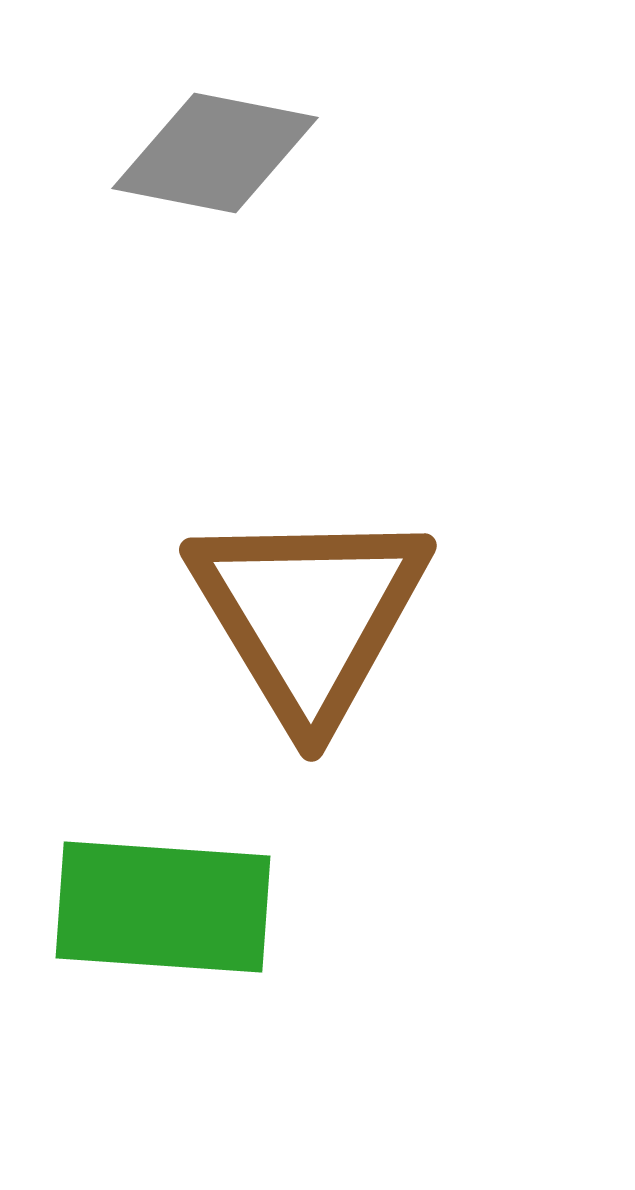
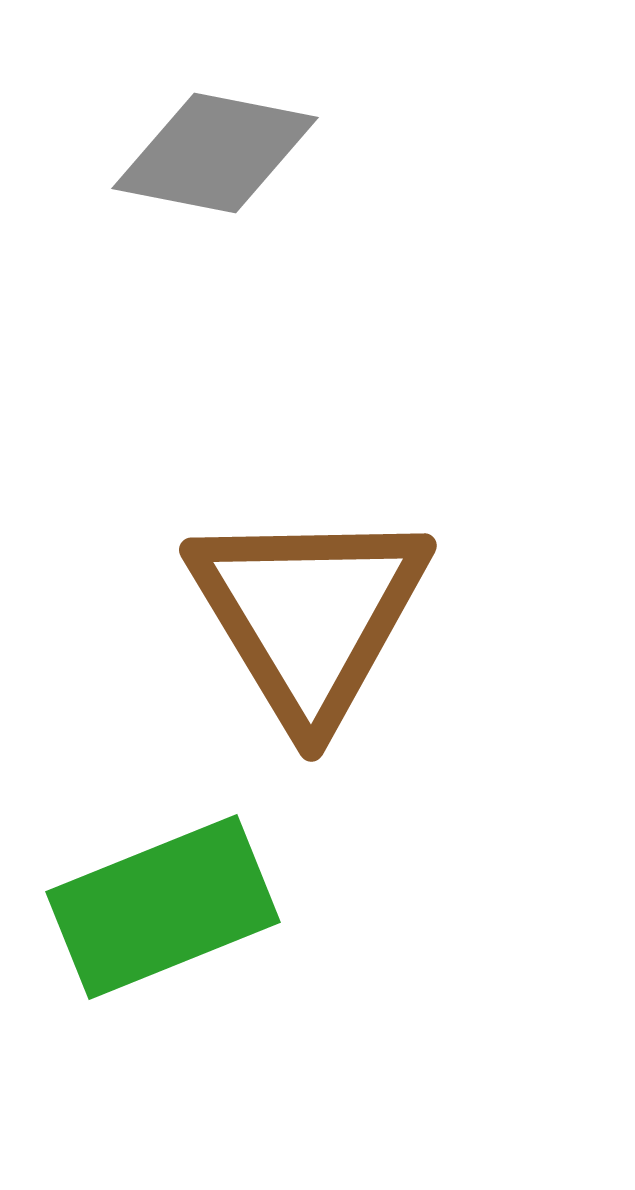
green rectangle: rotated 26 degrees counterclockwise
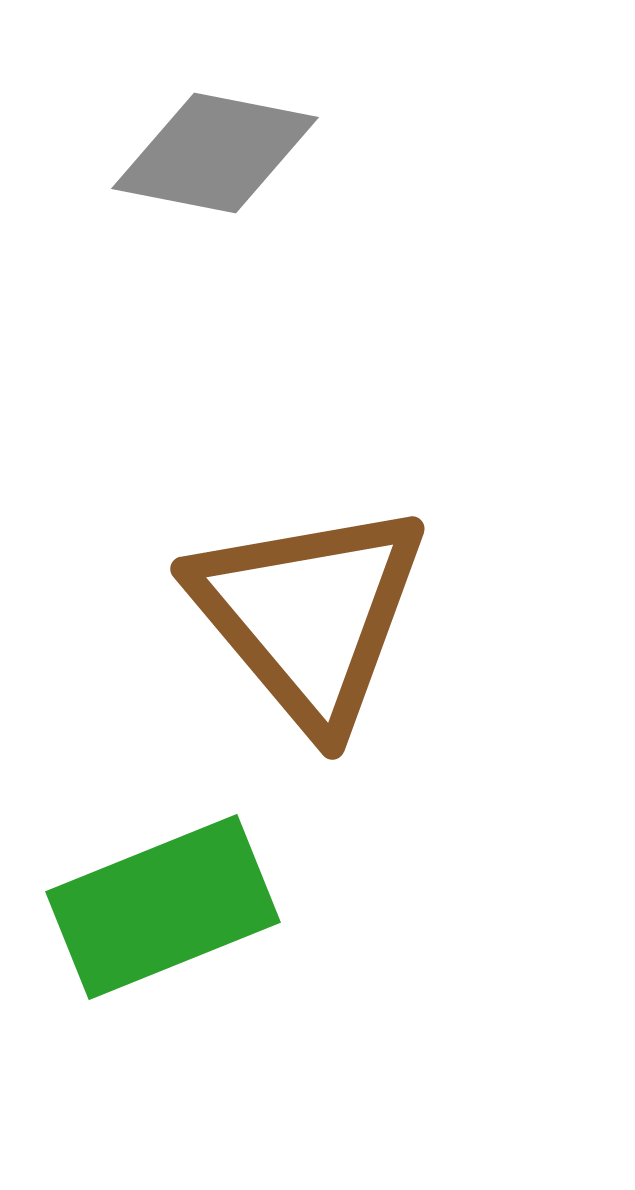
brown triangle: rotated 9 degrees counterclockwise
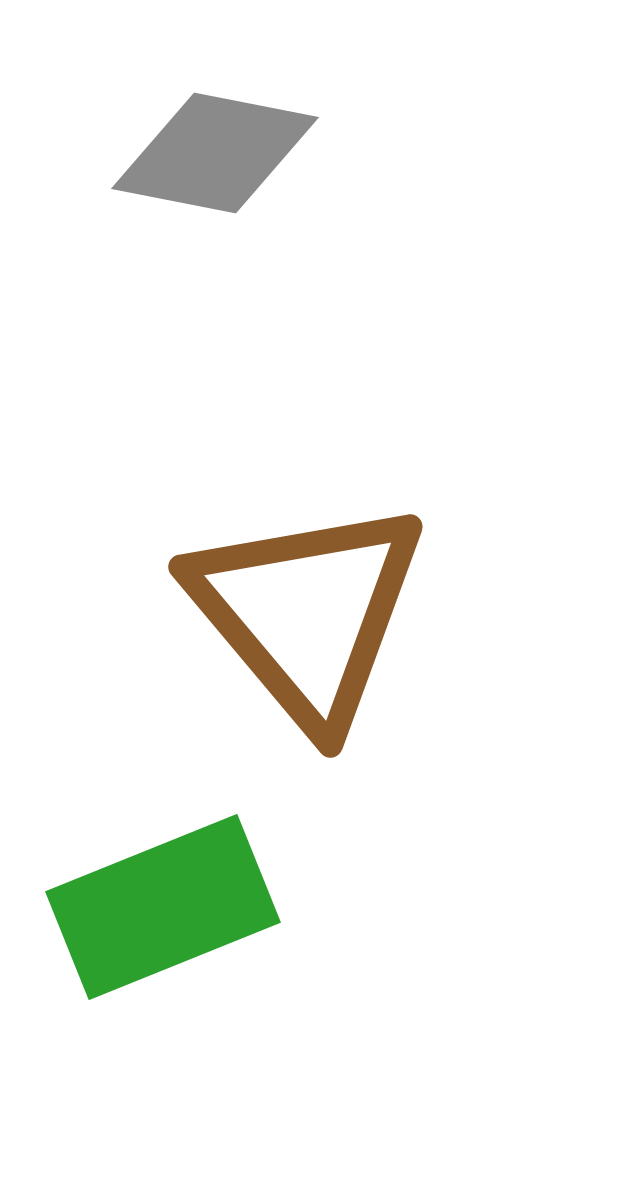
brown triangle: moved 2 px left, 2 px up
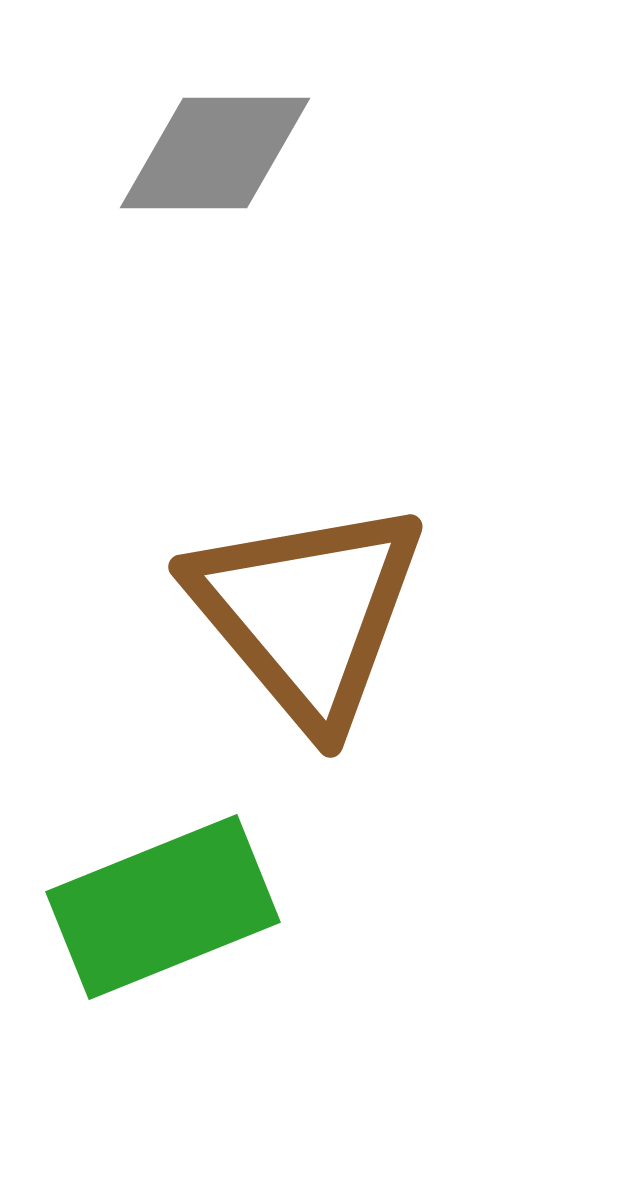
gray diamond: rotated 11 degrees counterclockwise
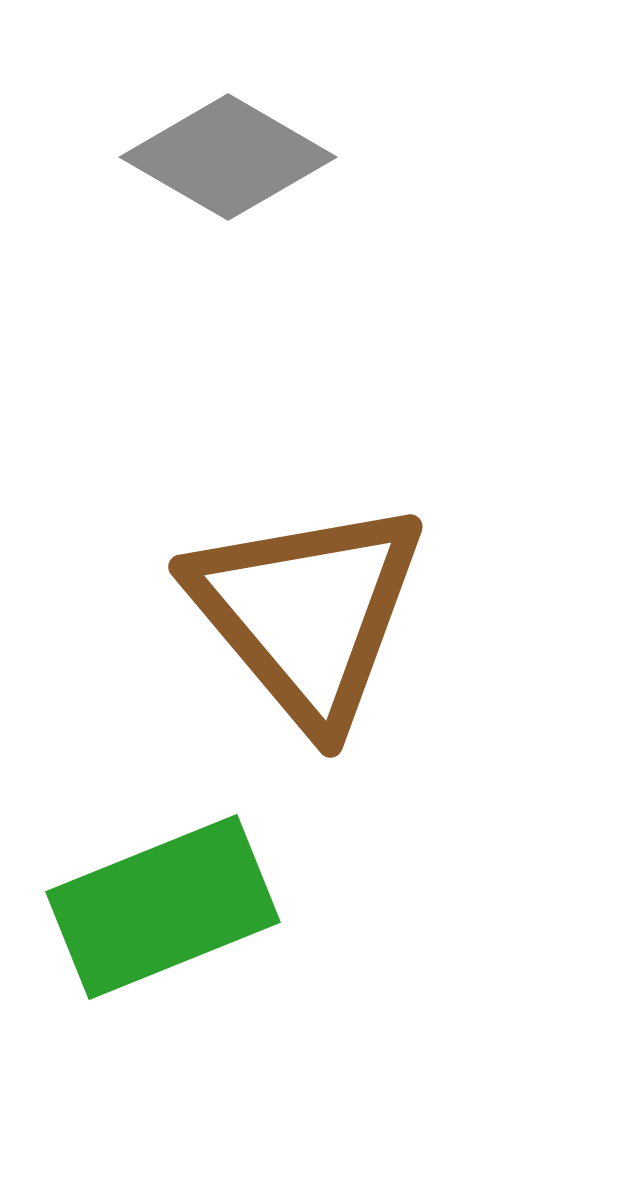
gray diamond: moved 13 px right, 4 px down; rotated 30 degrees clockwise
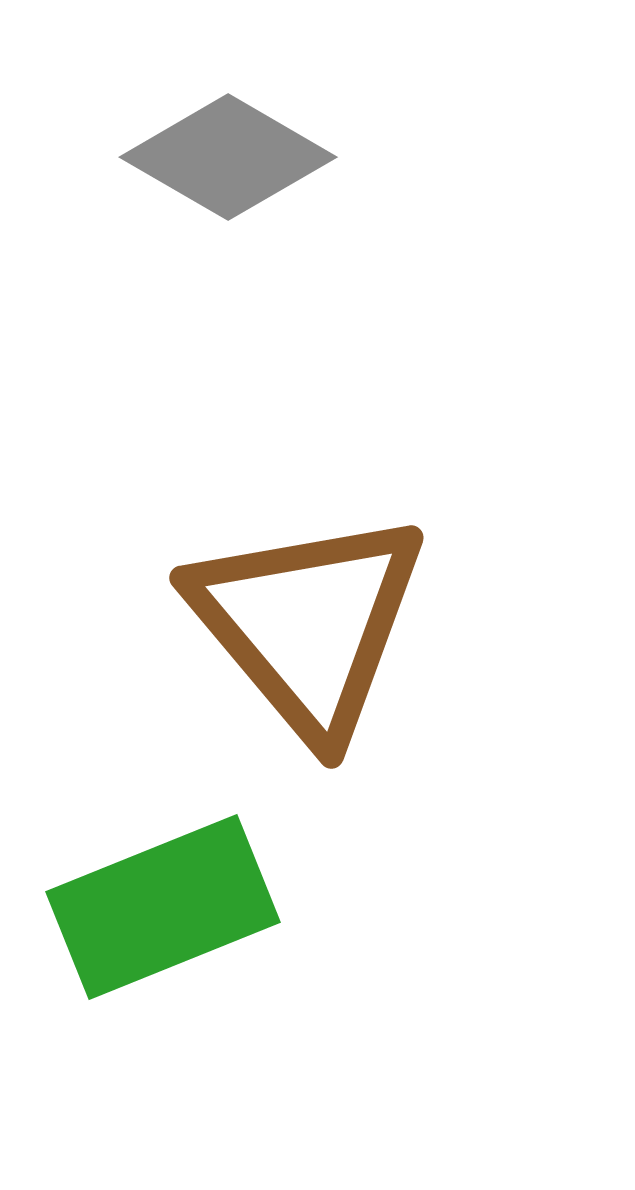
brown triangle: moved 1 px right, 11 px down
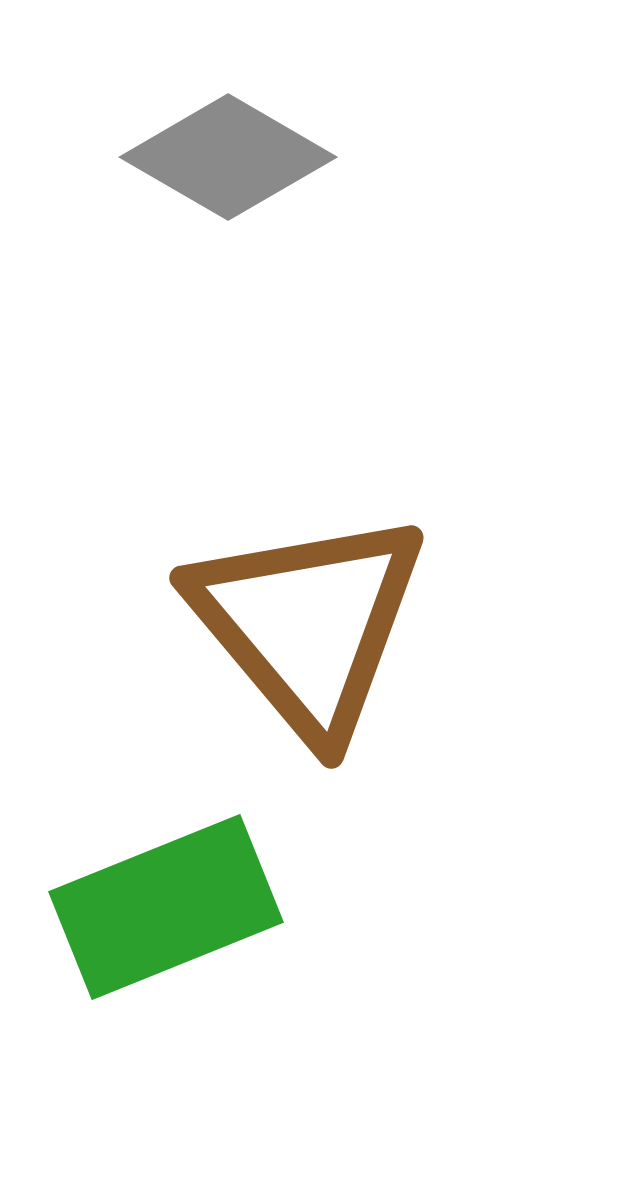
green rectangle: moved 3 px right
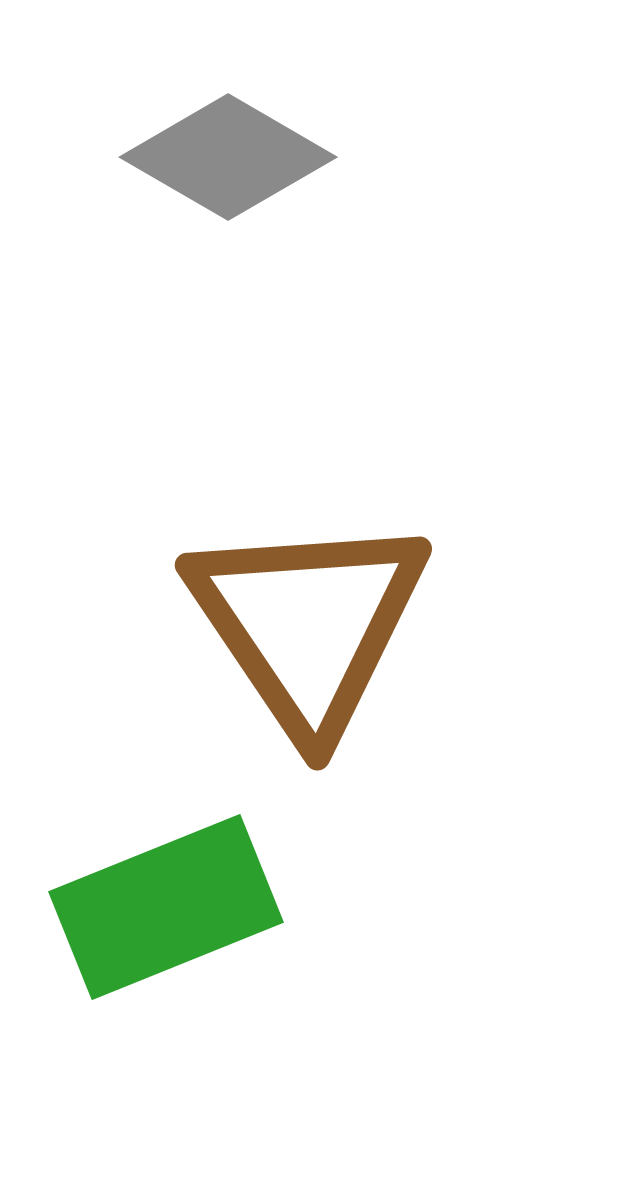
brown triangle: rotated 6 degrees clockwise
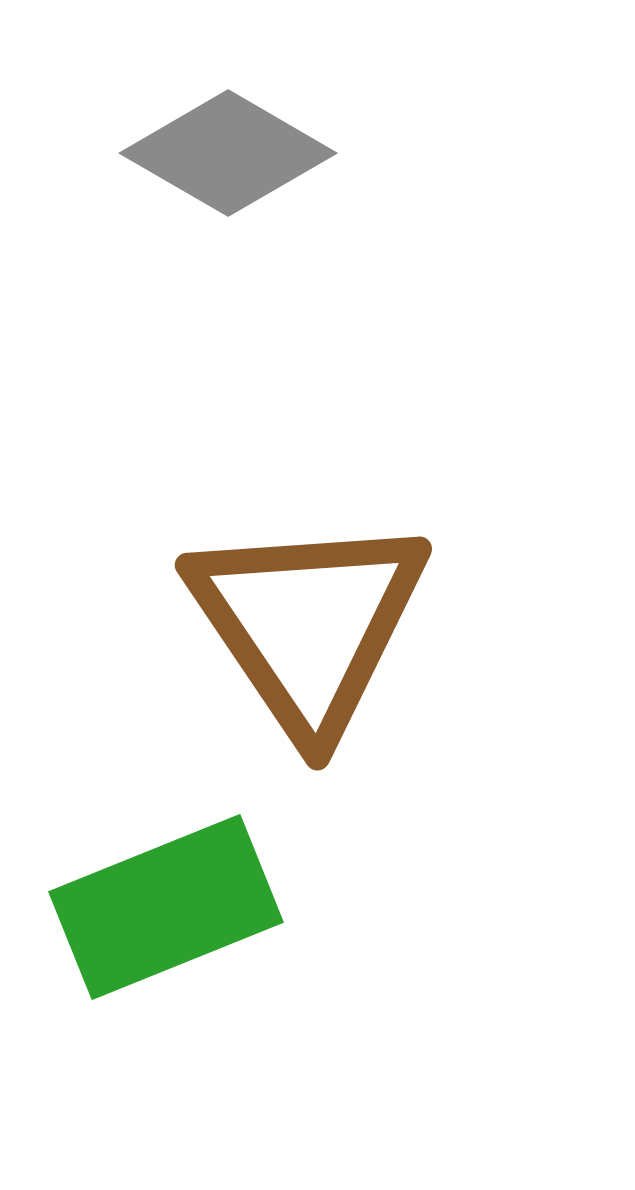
gray diamond: moved 4 px up
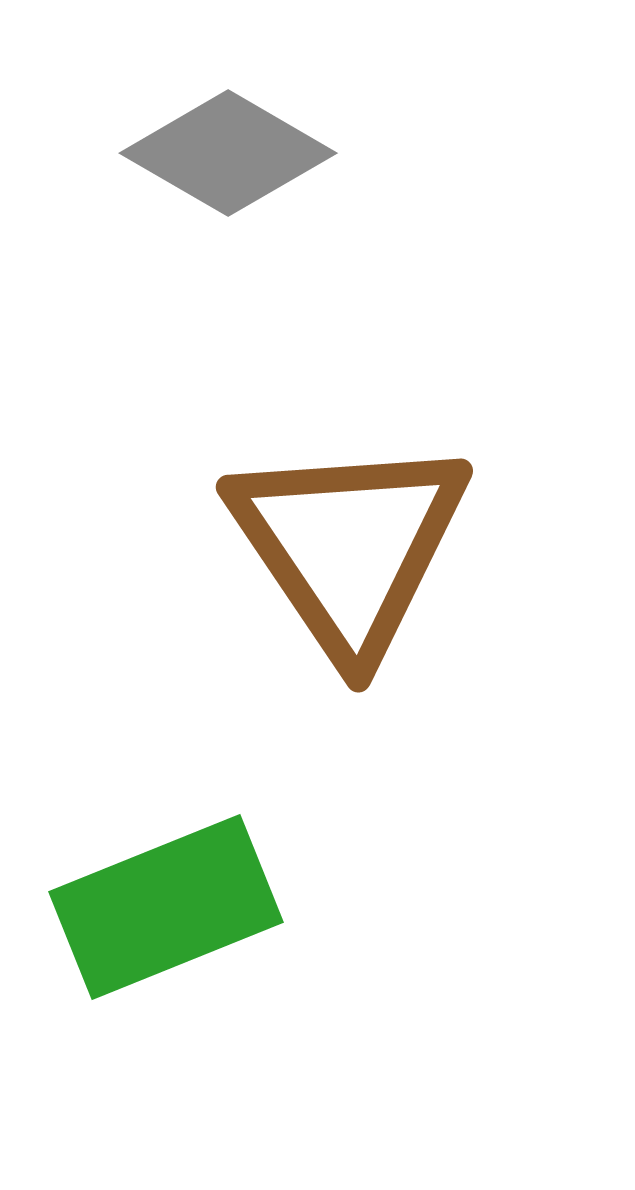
brown triangle: moved 41 px right, 78 px up
